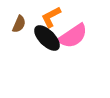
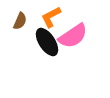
brown semicircle: moved 1 px right, 3 px up
black ellipse: moved 4 px down; rotated 12 degrees clockwise
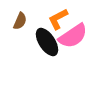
orange L-shape: moved 7 px right, 2 px down
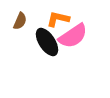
orange L-shape: rotated 40 degrees clockwise
